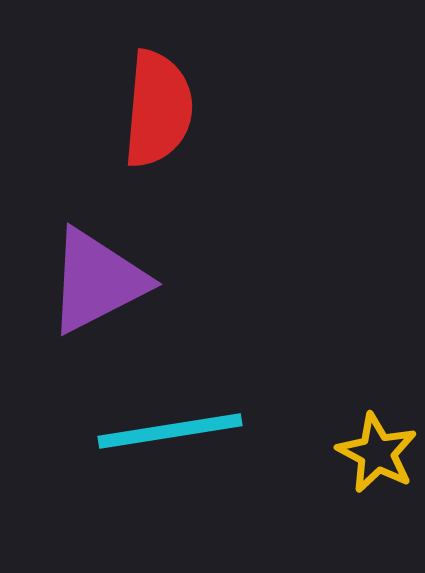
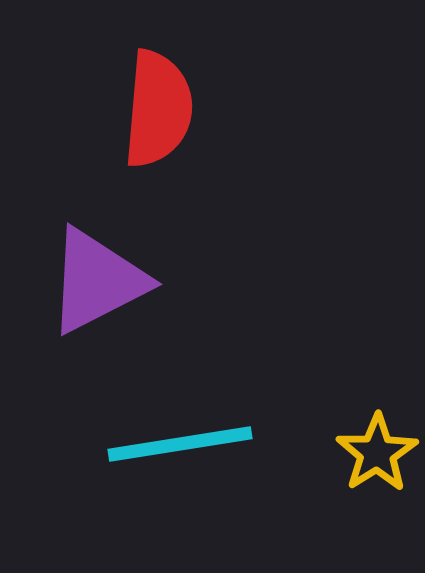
cyan line: moved 10 px right, 13 px down
yellow star: rotated 12 degrees clockwise
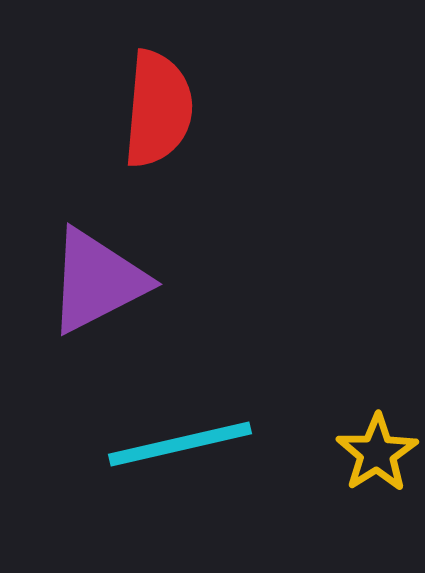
cyan line: rotated 4 degrees counterclockwise
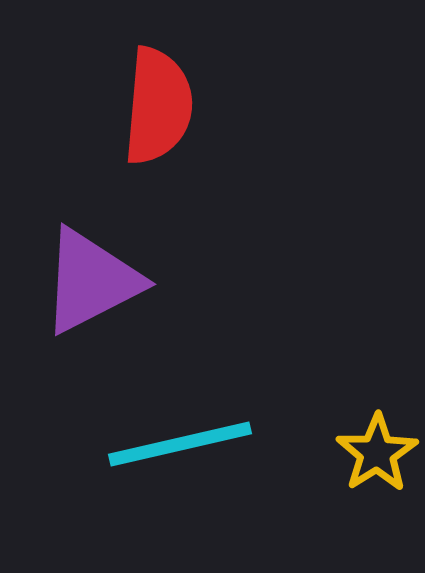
red semicircle: moved 3 px up
purple triangle: moved 6 px left
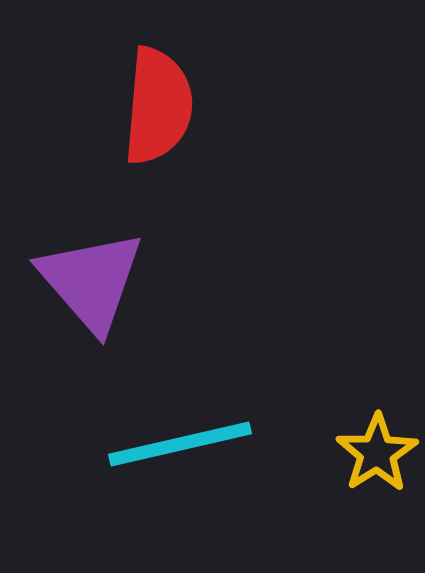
purple triangle: rotated 44 degrees counterclockwise
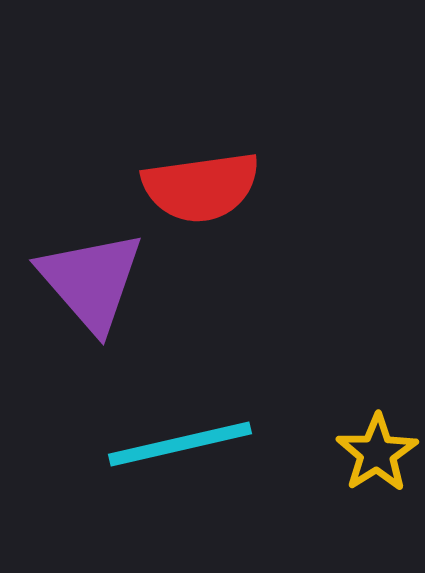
red semicircle: moved 43 px right, 81 px down; rotated 77 degrees clockwise
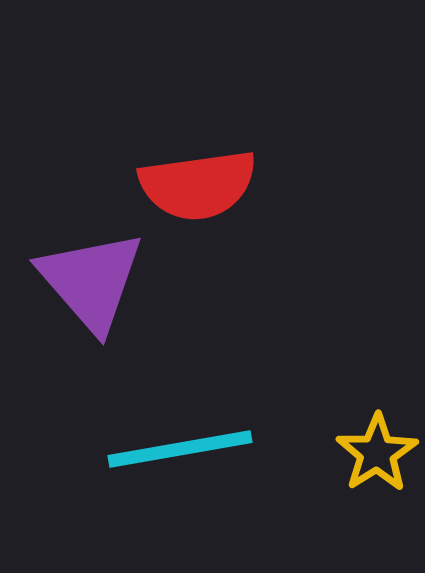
red semicircle: moved 3 px left, 2 px up
cyan line: moved 5 px down; rotated 3 degrees clockwise
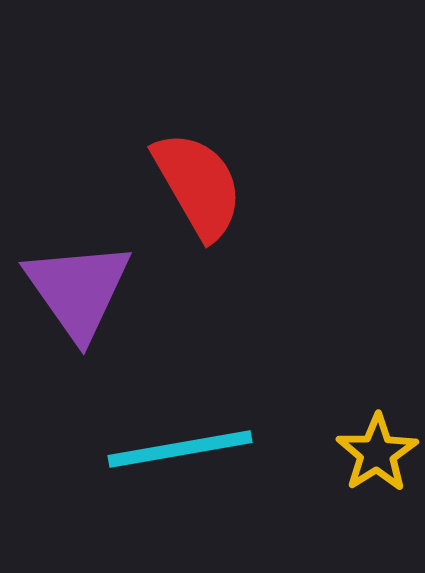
red semicircle: rotated 112 degrees counterclockwise
purple triangle: moved 13 px left, 9 px down; rotated 6 degrees clockwise
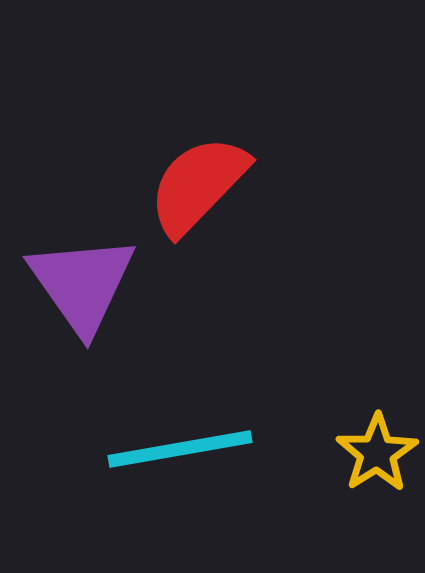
red semicircle: rotated 106 degrees counterclockwise
purple triangle: moved 4 px right, 6 px up
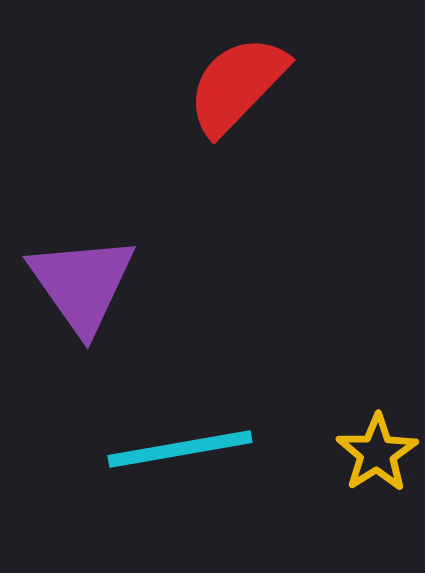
red semicircle: moved 39 px right, 100 px up
